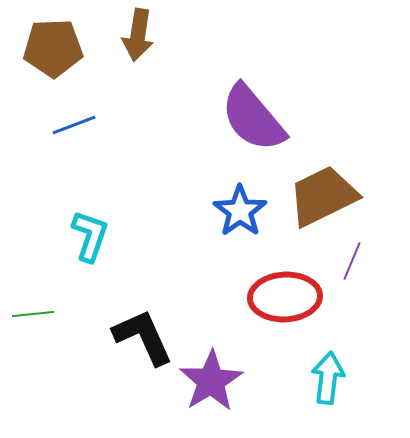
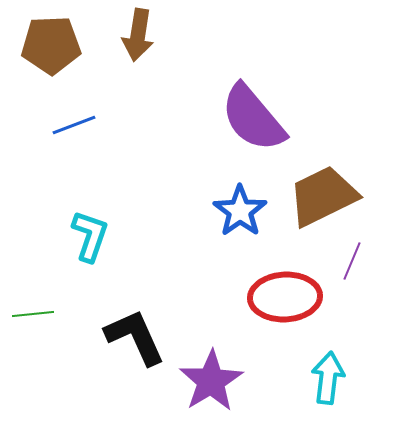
brown pentagon: moved 2 px left, 3 px up
black L-shape: moved 8 px left
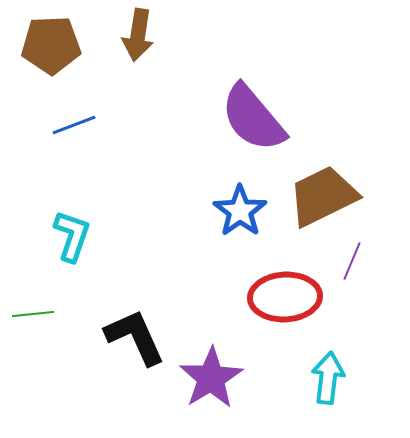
cyan L-shape: moved 18 px left
purple star: moved 3 px up
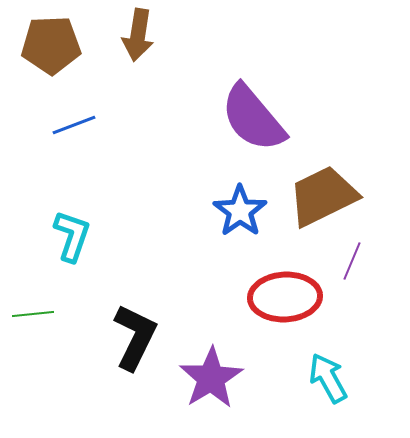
black L-shape: rotated 50 degrees clockwise
cyan arrow: rotated 36 degrees counterclockwise
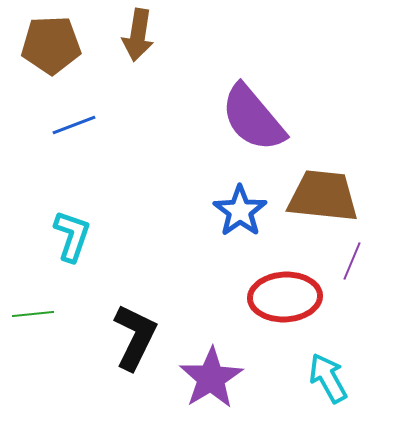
brown trapezoid: rotated 32 degrees clockwise
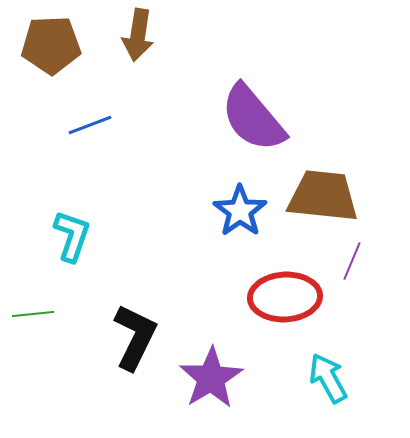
blue line: moved 16 px right
